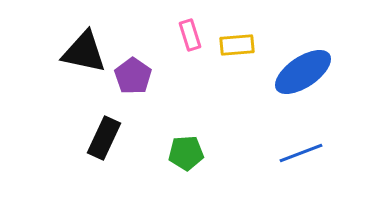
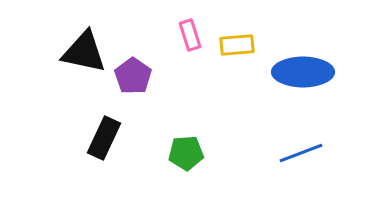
blue ellipse: rotated 34 degrees clockwise
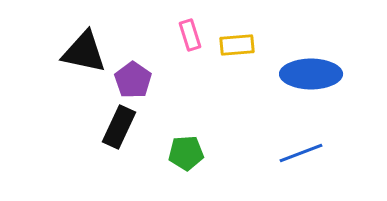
blue ellipse: moved 8 px right, 2 px down
purple pentagon: moved 4 px down
black rectangle: moved 15 px right, 11 px up
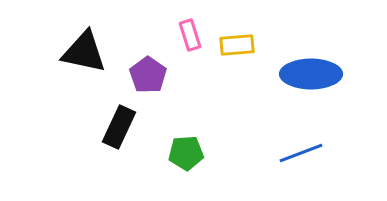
purple pentagon: moved 15 px right, 5 px up
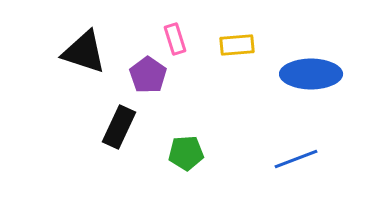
pink rectangle: moved 15 px left, 4 px down
black triangle: rotated 6 degrees clockwise
blue line: moved 5 px left, 6 px down
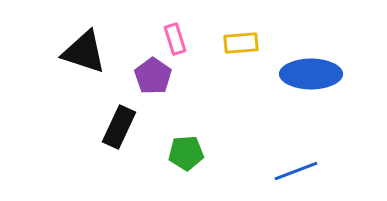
yellow rectangle: moved 4 px right, 2 px up
purple pentagon: moved 5 px right, 1 px down
blue line: moved 12 px down
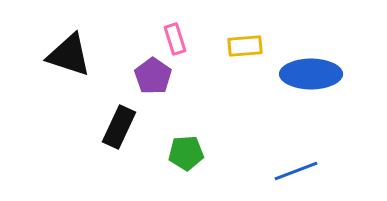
yellow rectangle: moved 4 px right, 3 px down
black triangle: moved 15 px left, 3 px down
